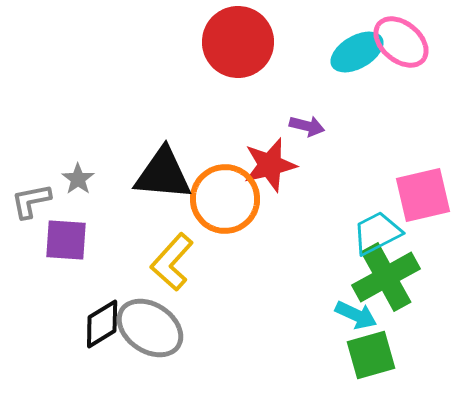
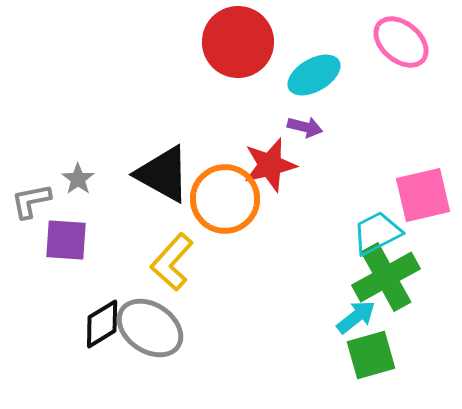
cyan ellipse: moved 43 px left, 23 px down
purple arrow: moved 2 px left, 1 px down
black triangle: rotated 24 degrees clockwise
cyan arrow: moved 2 px down; rotated 63 degrees counterclockwise
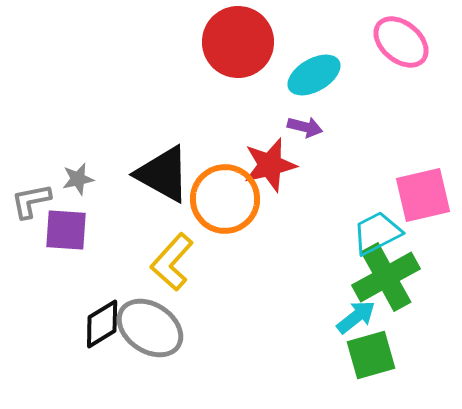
gray star: rotated 24 degrees clockwise
purple square: moved 10 px up
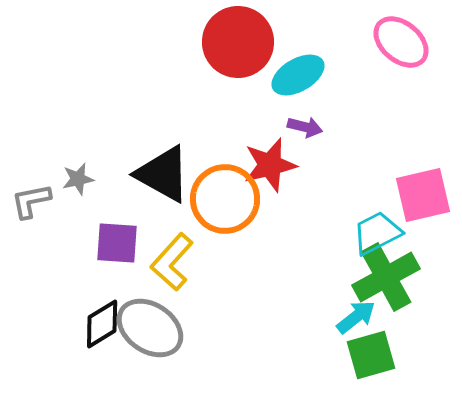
cyan ellipse: moved 16 px left
purple square: moved 51 px right, 13 px down
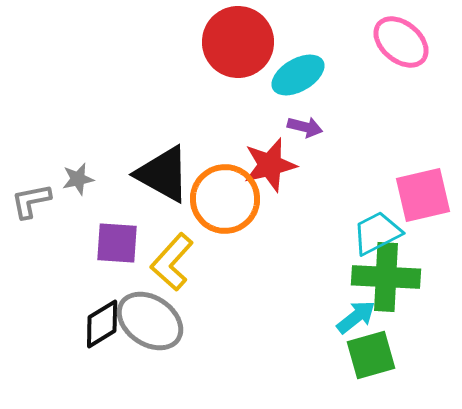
green cross: rotated 32 degrees clockwise
gray ellipse: moved 7 px up
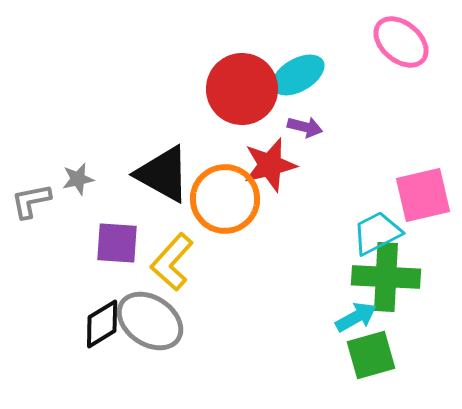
red circle: moved 4 px right, 47 px down
cyan arrow: rotated 9 degrees clockwise
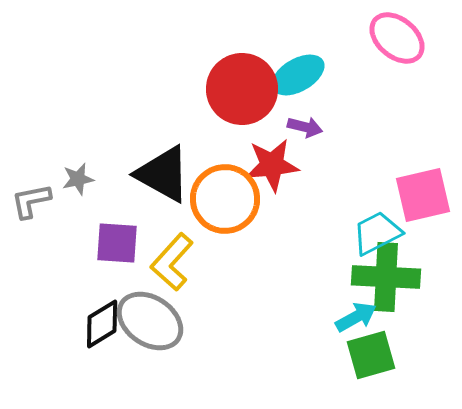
pink ellipse: moved 4 px left, 4 px up
red star: moved 2 px right; rotated 8 degrees clockwise
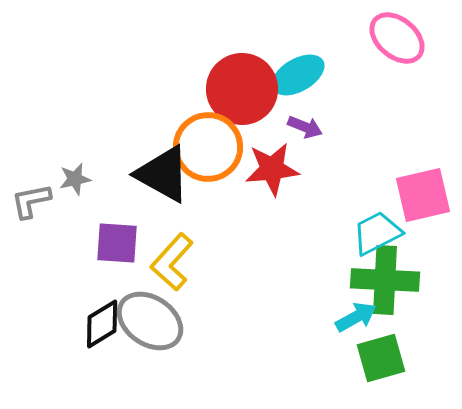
purple arrow: rotated 8 degrees clockwise
red star: moved 4 px down
gray star: moved 3 px left
orange circle: moved 17 px left, 52 px up
green cross: moved 1 px left, 3 px down
green square: moved 10 px right, 3 px down
